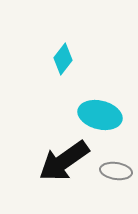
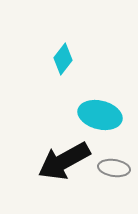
black arrow: rotated 6 degrees clockwise
gray ellipse: moved 2 px left, 3 px up
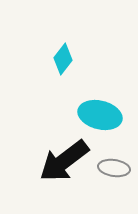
black arrow: rotated 8 degrees counterclockwise
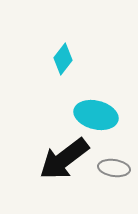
cyan ellipse: moved 4 px left
black arrow: moved 2 px up
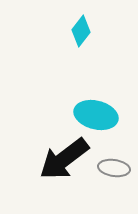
cyan diamond: moved 18 px right, 28 px up
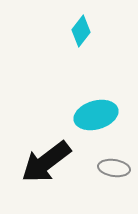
cyan ellipse: rotated 30 degrees counterclockwise
black arrow: moved 18 px left, 3 px down
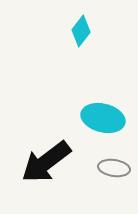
cyan ellipse: moved 7 px right, 3 px down; rotated 30 degrees clockwise
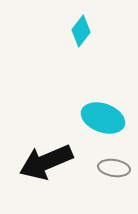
cyan ellipse: rotated 6 degrees clockwise
black arrow: rotated 14 degrees clockwise
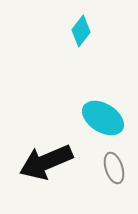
cyan ellipse: rotated 12 degrees clockwise
gray ellipse: rotated 64 degrees clockwise
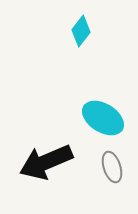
gray ellipse: moved 2 px left, 1 px up
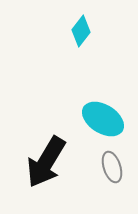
cyan ellipse: moved 1 px down
black arrow: rotated 36 degrees counterclockwise
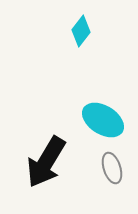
cyan ellipse: moved 1 px down
gray ellipse: moved 1 px down
